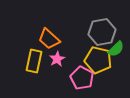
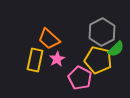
gray hexagon: rotated 16 degrees counterclockwise
yellow rectangle: moved 1 px right, 1 px up
pink pentagon: moved 2 px left
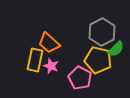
orange trapezoid: moved 4 px down
pink star: moved 6 px left, 7 px down; rotated 21 degrees counterclockwise
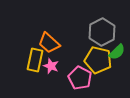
green semicircle: moved 1 px right, 3 px down
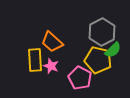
orange trapezoid: moved 3 px right, 1 px up
green semicircle: moved 4 px left, 2 px up
yellow rectangle: rotated 15 degrees counterclockwise
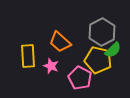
orange trapezoid: moved 8 px right
yellow rectangle: moved 7 px left, 4 px up
